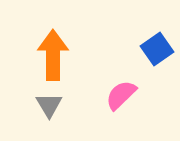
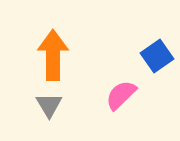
blue square: moved 7 px down
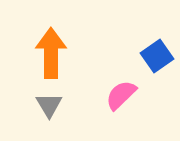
orange arrow: moved 2 px left, 2 px up
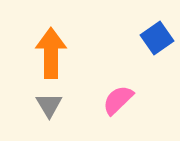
blue square: moved 18 px up
pink semicircle: moved 3 px left, 5 px down
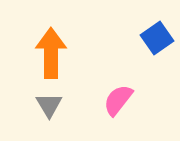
pink semicircle: rotated 8 degrees counterclockwise
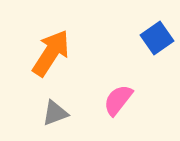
orange arrow: rotated 33 degrees clockwise
gray triangle: moved 6 px right, 8 px down; rotated 40 degrees clockwise
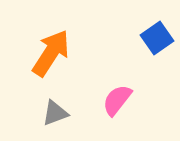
pink semicircle: moved 1 px left
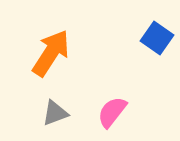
blue square: rotated 20 degrees counterclockwise
pink semicircle: moved 5 px left, 12 px down
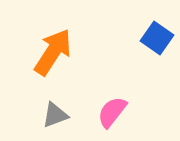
orange arrow: moved 2 px right, 1 px up
gray triangle: moved 2 px down
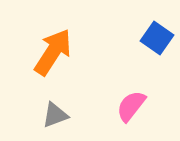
pink semicircle: moved 19 px right, 6 px up
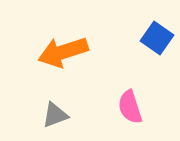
orange arrow: moved 10 px right; rotated 141 degrees counterclockwise
pink semicircle: moved 1 px left, 1 px down; rotated 56 degrees counterclockwise
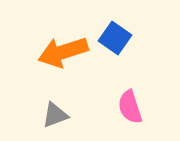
blue square: moved 42 px left
